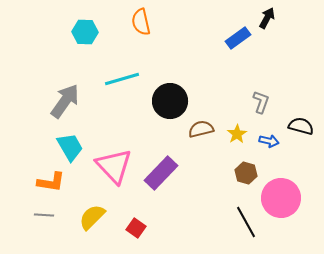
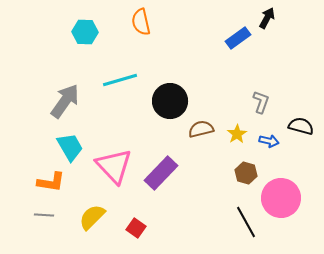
cyan line: moved 2 px left, 1 px down
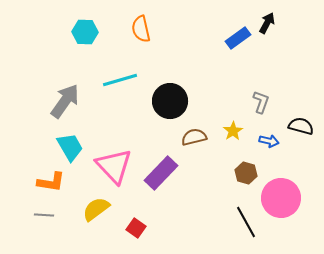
black arrow: moved 5 px down
orange semicircle: moved 7 px down
brown semicircle: moved 7 px left, 8 px down
yellow star: moved 4 px left, 3 px up
yellow semicircle: moved 4 px right, 8 px up; rotated 8 degrees clockwise
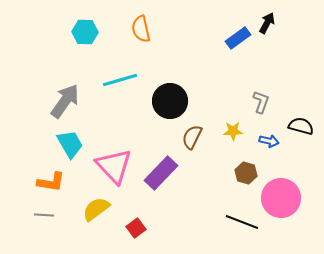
yellow star: rotated 30 degrees clockwise
brown semicircle: moved 2 px left; rotated 50 degrees counterclockwise
cyan trapezoid: moved 3 px up
black line: moved 4 px left; rotated 40 degrees counterclockwise
red square: rotated 18 degrees clockwise
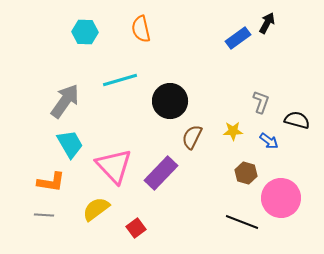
black semicircle: moved 4 px left, 6 px up
blue arrow: rotated 24 degrees clockwise
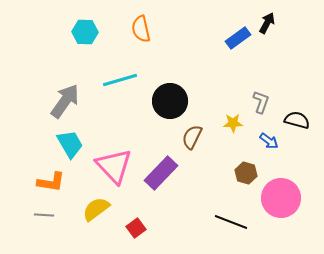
yellow star: moved 8 px up
black line: moved 11 px left
